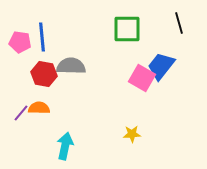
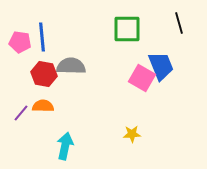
blue trapezoid: rotated 120 degrees clockwise
orange semicircle: moved 4 px right, 2 px up
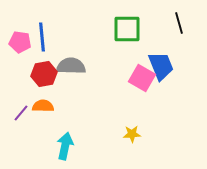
red hexagon: rotated 20 degrees counterclockwise
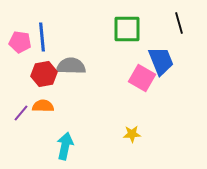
blue trapezoid: moved 5 px up
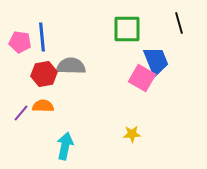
blue trapezoid: moved 5 px left
